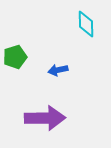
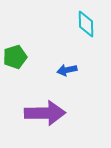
blue arrow: moved 9 px right
purple arrow: moved 5 px up
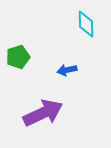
green pentagon: moved 3 px right
purple arrow: moved 2 px left; rotated 24 degrees counterclockwise
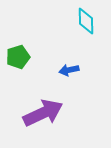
cyan diamond: moved 3 px up
blue arrow: moved 2 px right
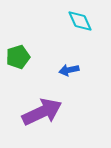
cyan diamond: moved 6 px left; rotated 24 degrees counterclockwise
purple arrow: moved 1 px left, 1 px up
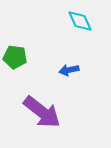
green pentagon: moved 3 px left; rotated 25 degrees clockwise
purple arrow: rotated 63 degrees clockwise
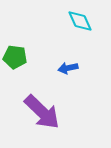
blue arrow: moved 1 px left, 2 px up
purple arrow: rotated 6 degrees clockwise
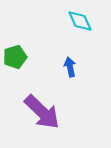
green pentagon: rotated 25 degrees counterclockwise
blue arrow: moved 2 px right, 1 px up; rotated 90 degrees clockwise
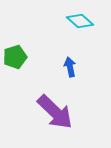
cyan diamond: rotated 24 degrees counterclockwise
purple arrow: moved 13 px right
